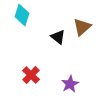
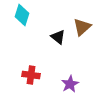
red cross: rotated 36 degrees counterclockwise
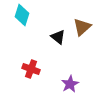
red cross: moved 6 px up; rotated 12 degrees clockwise
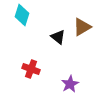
brown triangle: rotated 12 degrees clockwise
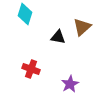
cyan diamond: moved 3 px right, 1 px up
brown triangle: rotated 12 degrees counterclockwise
black triangle: rotated 28 degrees counterclockwise
